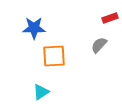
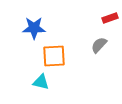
cyan triangle: moved 10 px up; rotated 48 degrees clockwise
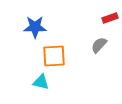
blue star: moved 1 px right, 1 px up
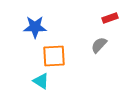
cyan triangle: moved 1 px up; rotated 18 degrees clockwise
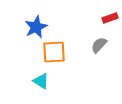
blue star: moved 1 px right; rotated 25 degrees counterclockwise
orange square: moved 4 px up
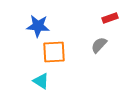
blue star: moved 2 px right, 1 px up; rotated 30 degrees clockwise
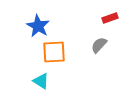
blue star: rotated 25 degrees clockwise
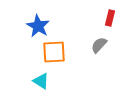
red rectangle: rotated 56 degrees counterclockwise
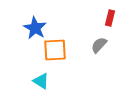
blue star: moved 3 px left, 2 px down
orange square: moved 1 px right, 2 px up
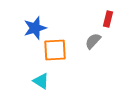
red rectangle: moved 2 px left, 1 px down
blue star: rotated 25 degrees clockwise
gray semicircle: moved 6 px left, 4 px up
